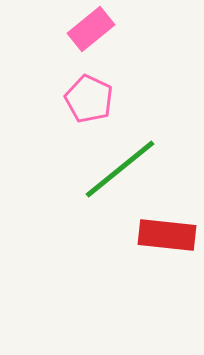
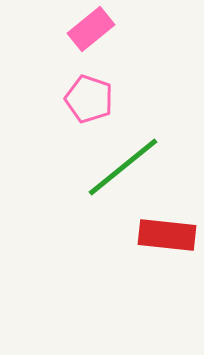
pink pentagon: rotated 6 degrees counterclockwise
green line: moved 3 px right, 2 px up
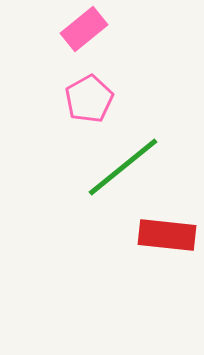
pink rectangle: moved 7 px left
pink pentagon: rotated 24 degrees clockwise
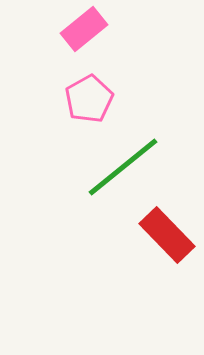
red rectangle: rotated 40 degrees clockwise
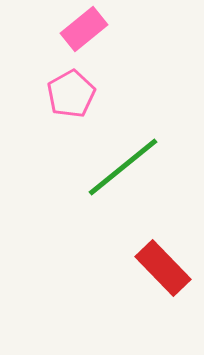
pink pentagon: moved 18 px left, 5 px up
red rectangle: moved 4 px left, 33 px down
